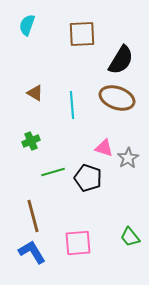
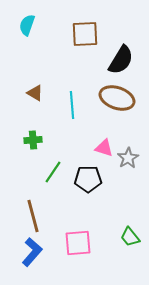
brown square: moved 3 px right
green cross: moved 2 px right, 1 px up; rotated 18 degrees clockwise
green line: rotated 40 degrees counterclockwise
black pentagon: moved 1 px down; rotated 20 degrees counterclockwise
blue L-shape: rotated 72 degrees clockwise
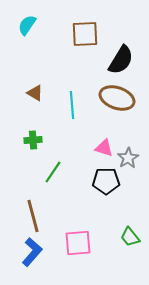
cyan semicircle: rotated 15 degrees clockwise
black pentagon: moved 18 px right, 2 px down
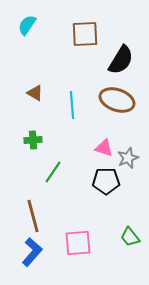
brown ellipse: moved 2 px down
gray star: rotated 10 degrees clockwise
